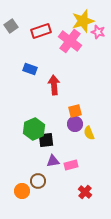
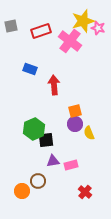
gray square: rotated 24 degrees clockwise
pink star: moved 4 px up
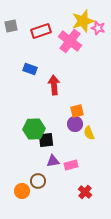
orange square: moved 2 px right
green hexagon: rotated 20 degrees clockwise
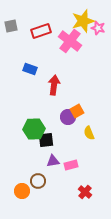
red arrow: rotated 12 degrees clockwise
orange square: rotated 16 degrees counterclockwise
purple circle: moved 7 px left, 7 px up
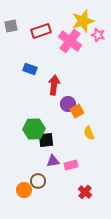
pink star: moved 7 px down
purple circle: moved 13 px up
orange circle: moved 2 px right, 1 px up
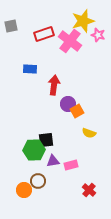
red rectangle: moved 3 px right, 3 px down
blue rectangle: rotated 16 degrees counterclockwise
green hexagon: moved 21 px down
yellow semicircle: rotated 48 degrees counterclockwise
red cross: moved 4 px right, 2 px up
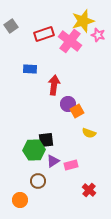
gray square: rotated 24 degrees counterclockwise
purple triangle: rotated 24 degrees counterclockwise
orange circle: moved 4 px left, 10 px down
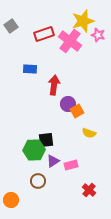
orange circle: moved 9 px left
